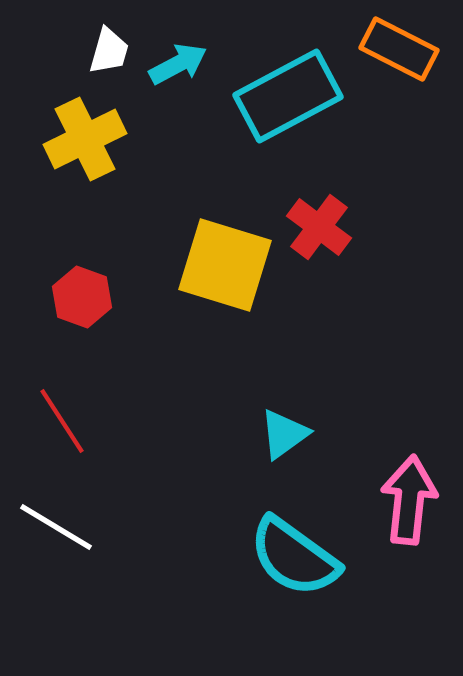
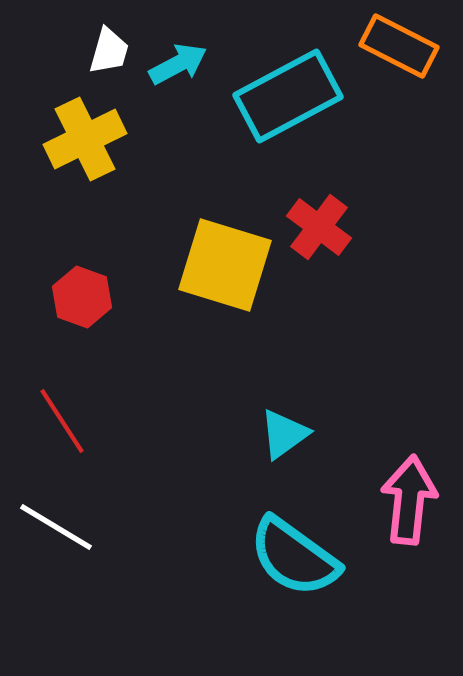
orange rectangle: moved 3 px up
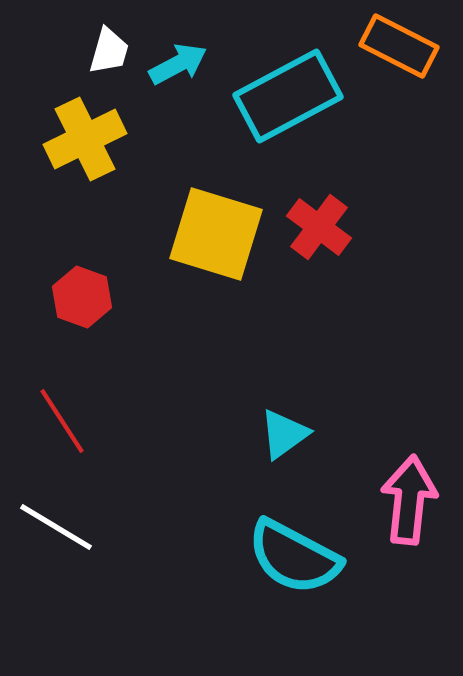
yellow square: moved 9 px left, 31 px up
cyan semicircle: rotated 8 degrees counterclockwise
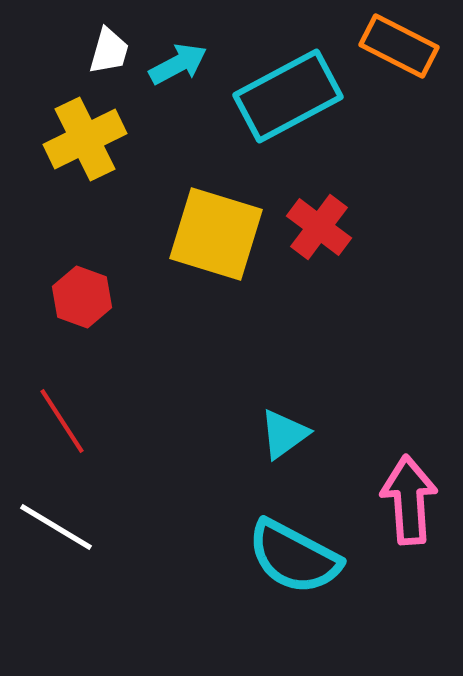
pink arrow: rotated 10 degrees counterclockwise
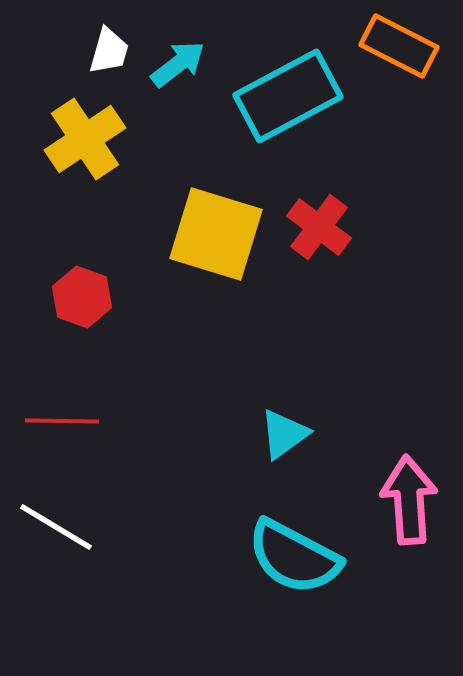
cyan arrow: rotated 10 degrees counterclockwise
yellow cross: rotated 8 degrees counterclockwise
red line: rotated 56 degrees counterclockwise
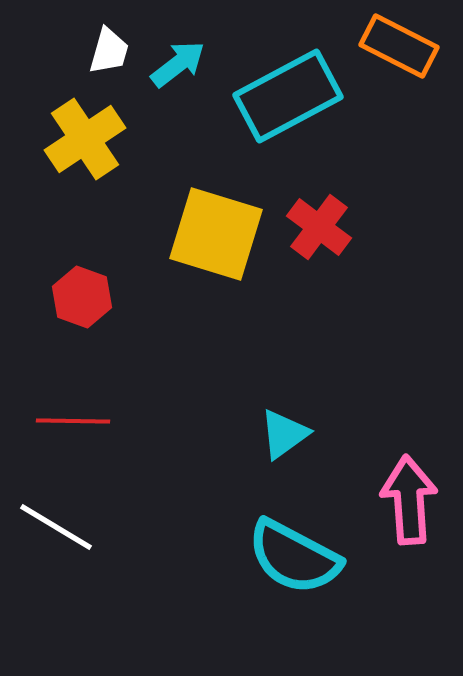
red line: moved 11 px right
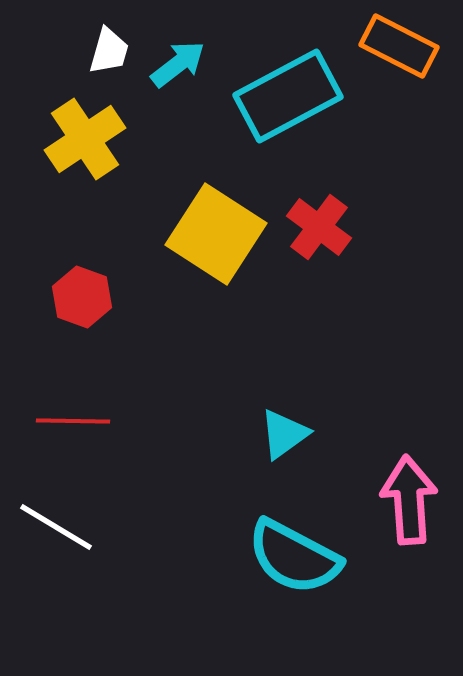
yellow square: rotated 16 degrees clockwise
